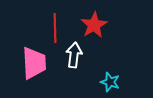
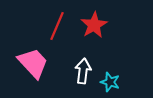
red line: moved 2 px right, 2 px up; rotated 24 degrees clockwise
white arrow: moved 9 px right, 16 px down
pink trapezoid: moved 1 px left; rotated 40 degrees counterclockwise
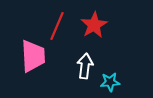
pink trapezoid: moved 7 px up; rotated 40 degrees clockwise
white arrow: moved 2 px right, 5 px up
cyan star: rotated 24 degrees counterclockwise
